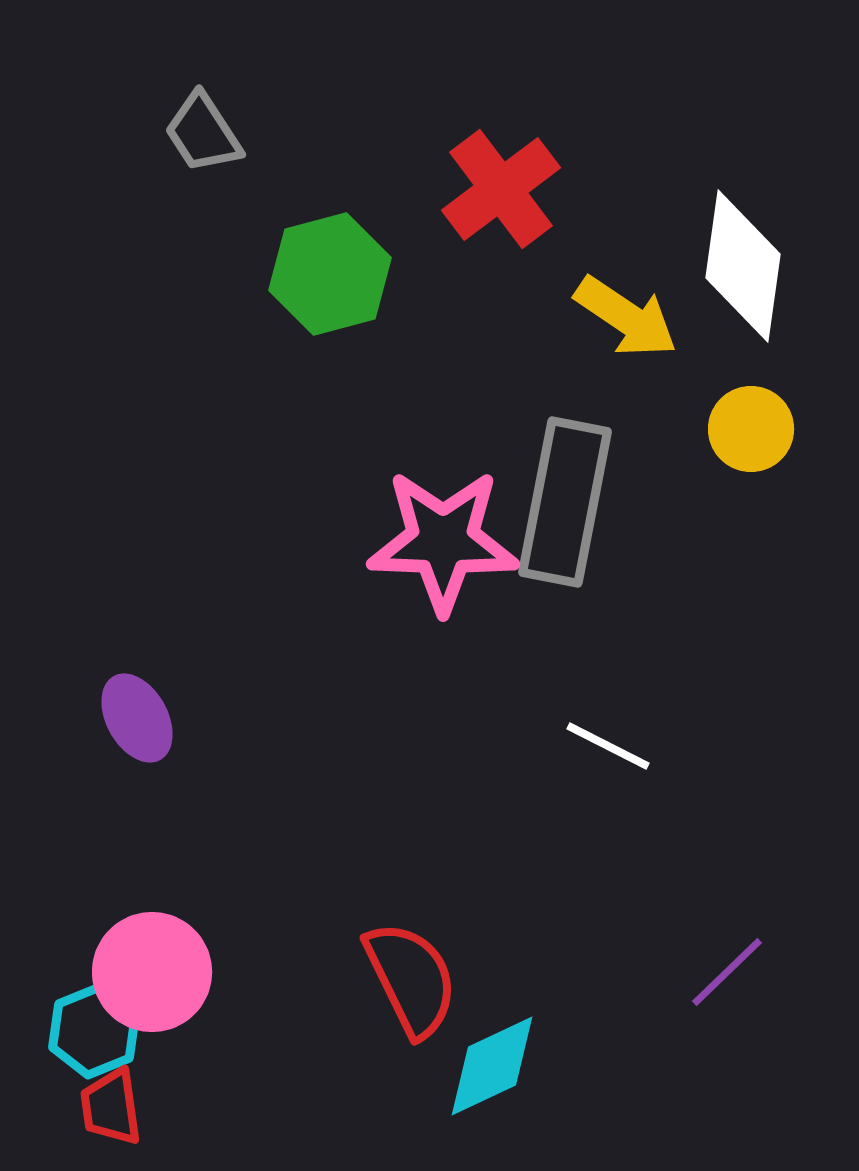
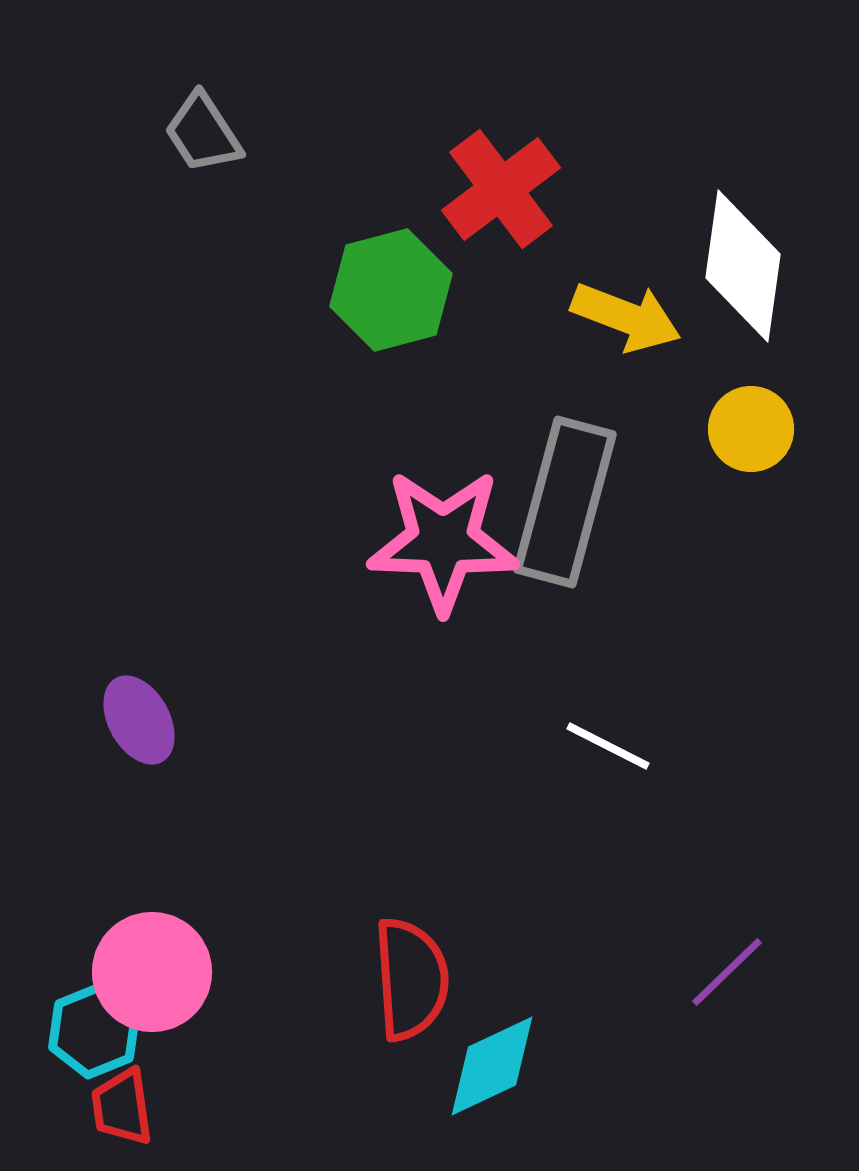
green hexagon: moved 61 px right, 16 px down
yellow arrow: rotated 13 degrees counterclockwise
gray rectangle: rotated 4 degrees clockwise
purple ellipse: moved 2 px right, 2 px down
red semicircle: rotated 22 degrees clockwise
red trapezoid: moved 11 px right
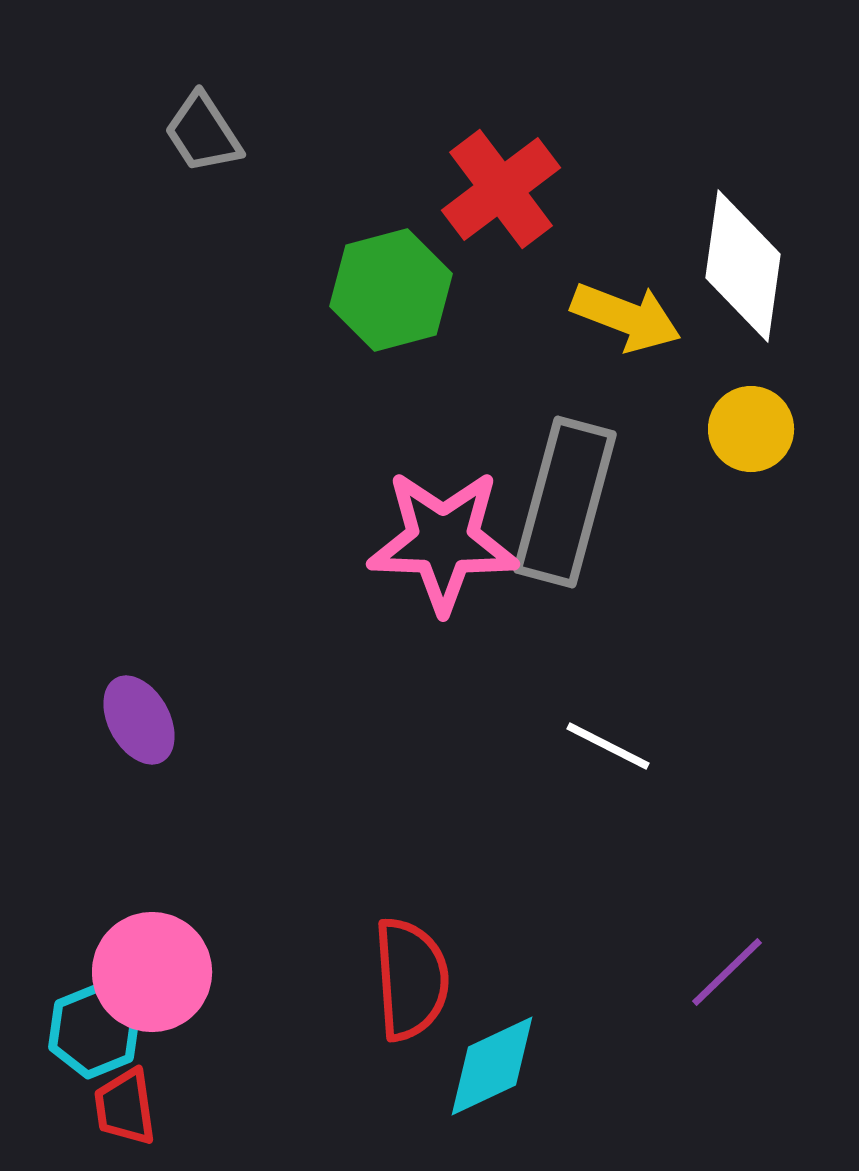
red trapezoid: moved 3 px right
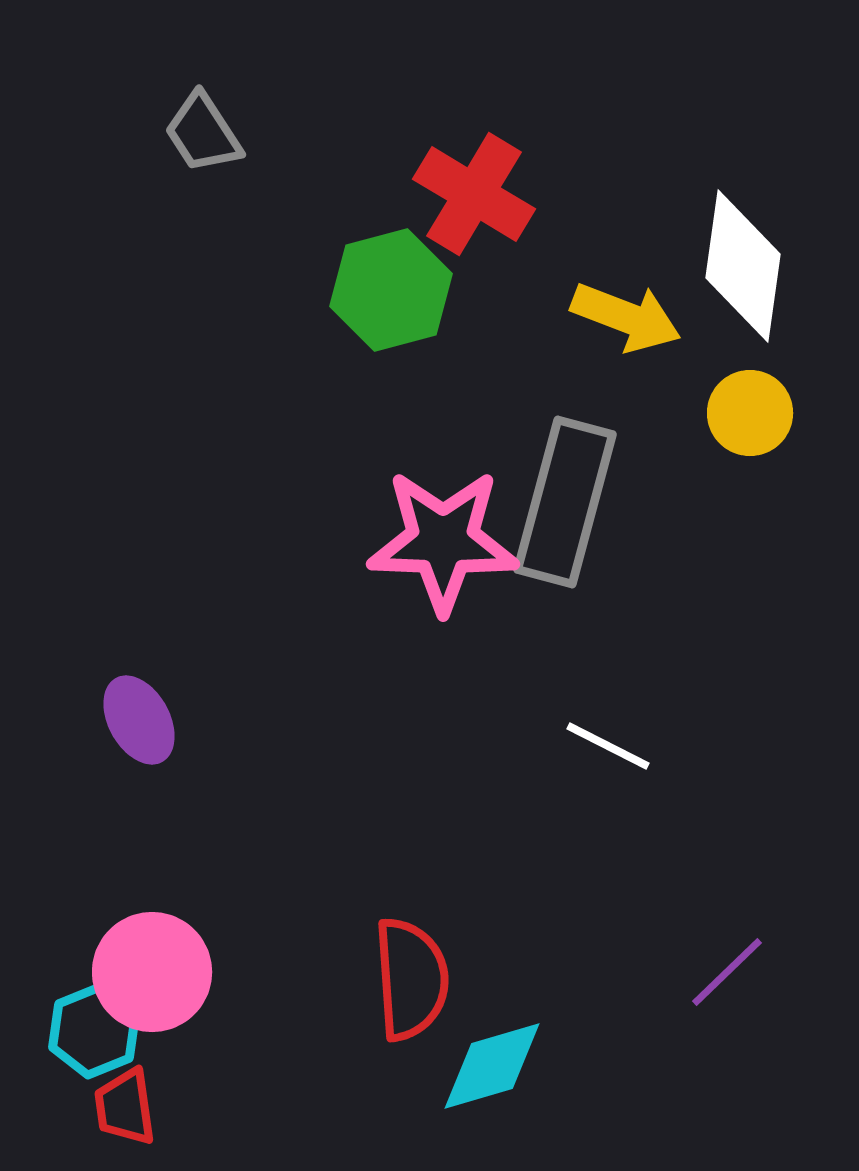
red cross: moved 27 px left, 5 px down; rotated 22 degrees counterclockwise
yellow circle: moved 1 px left, 16 px up
cyan diamond: rotated 9 degrees clockwise
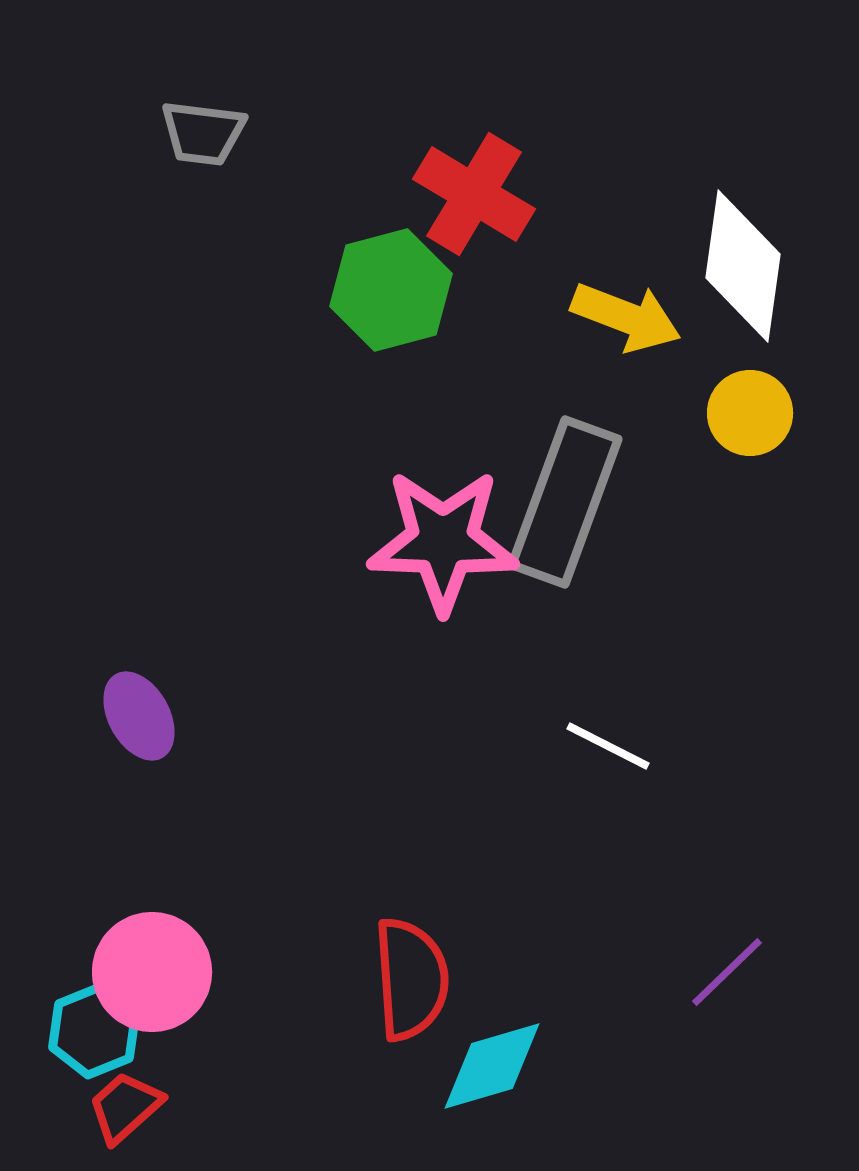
gray trapezoid: rotated 50 degrees counterclockwise
gray rectangle: rotated 5 degrees clockwise
purple ellipse: moved 4 px up
red trapezoid: rotated 56 degrees clockwise
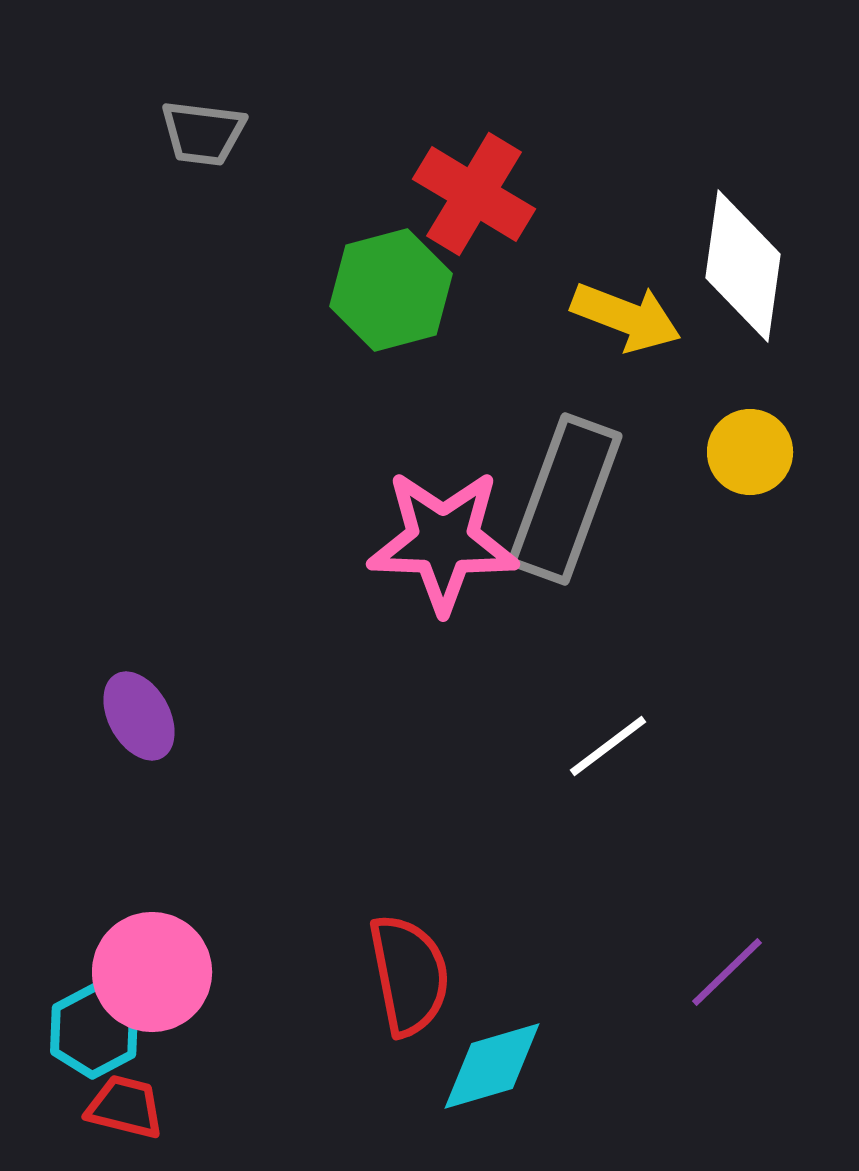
yellow circle: moved 39 px down
gray rectangle: moved 3 px up
white line: rotated 64 degrees counterclockwise
red semicircle: moved 2 px left, 4 px up; rotated 7 degrees counterclockwise
cyan hexagon: rotated 6 degrees counterclockwise
red trapezoid: rotated 56 degrees clockwise
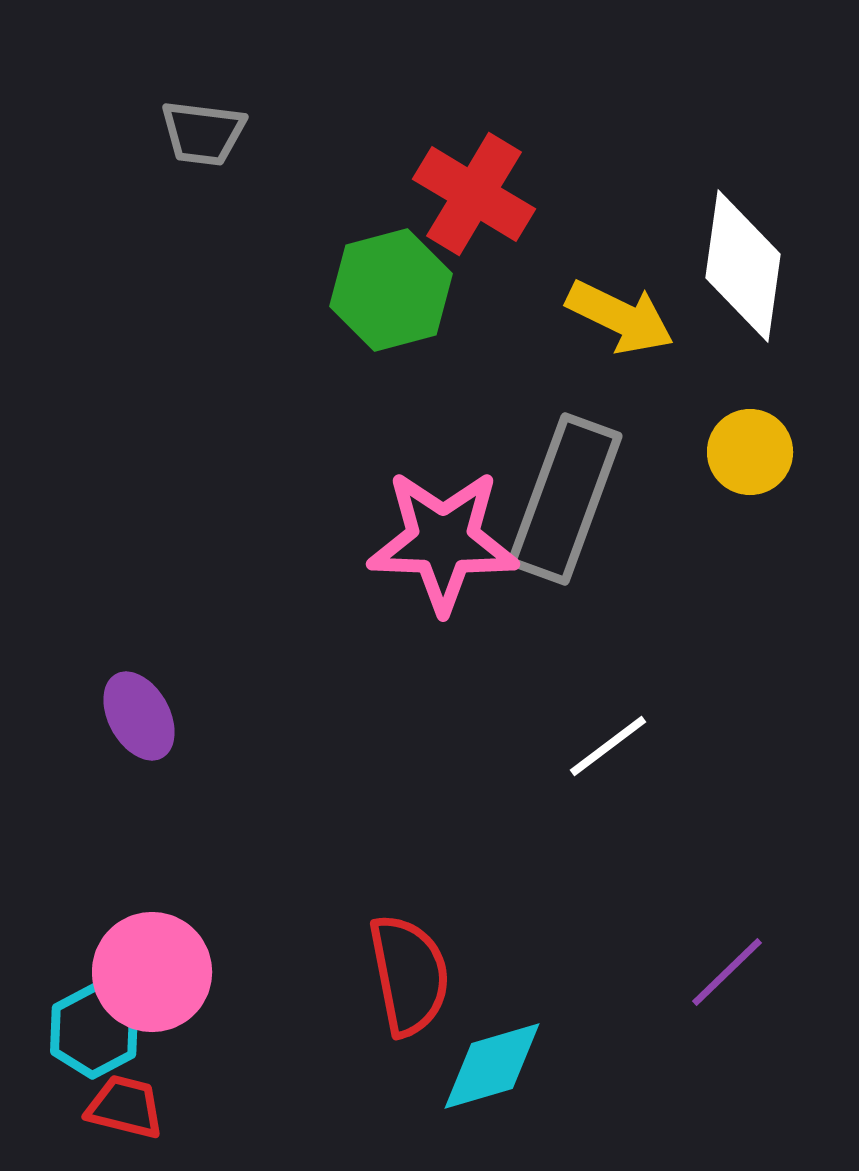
yellow arrow: moved 6 px left; rotated 5 degrees clockwise
